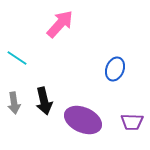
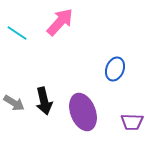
pink arrow: moved 2 px up
cyan line: moved 25 px up
gray arrow: rotated 50 degrees counterclockwise
purple ellipse: moved 8 px up; rotated 45 degrees clockwise
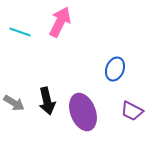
pink arrow: rotated 16 degrees counterclockwise
cyan line: moved 3 px right, 1 px up; rotated 15 degrees counterclockwise
black arrow: moved 3 px right
purple trapezoid: moved 11 px up; rotated 25 degrees clockwise
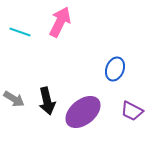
gray arrow: moved 4 px up
purple ellipse: rotated 72 degrees clockwise
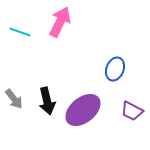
gray arrow: rotated 20 degrees clockwise
purple ellipse: moved 2 px up
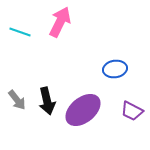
blue ellipse: rotated 60 degrees clockwise
gray arrow: moved 3 px right, 1 px down
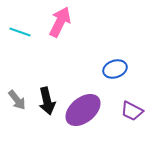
blue ellipse: rotated 10 degrees counterclockwise
